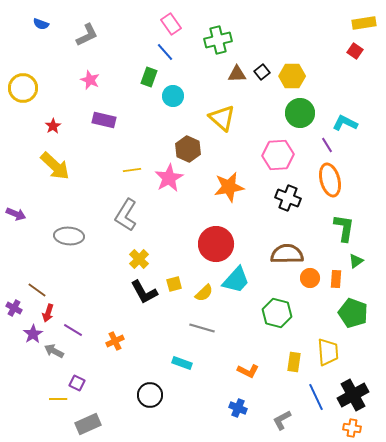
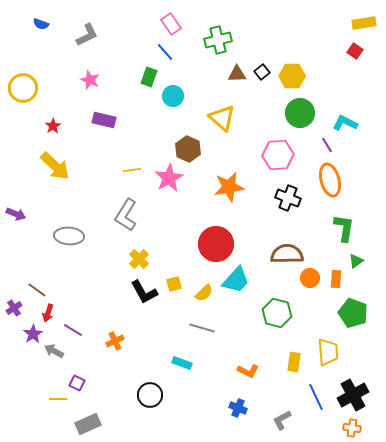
purple cross at (14, 308): rotated 28 degrees clockwise
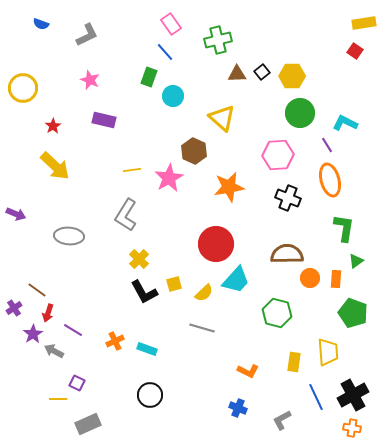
brown hexagon at (188, 149): moved 6 px right, 2 px down
cyan rectangle at (182, 363): moved 35 px left, 14 px up
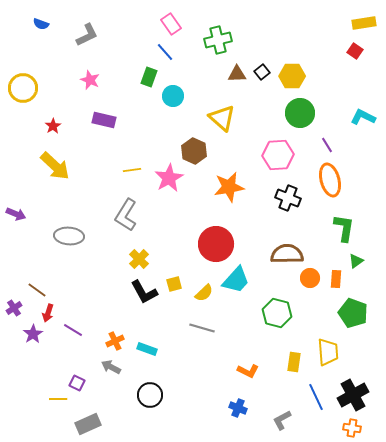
cyan L-shape at (345, 123): moved 18 px right, 6 px up
gray arrow at (54, 351): moved 57 px right, 16 px down
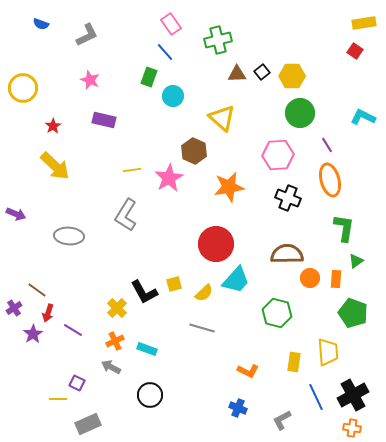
yellow cross at (139, 259): moved 22 px left, 49 px down
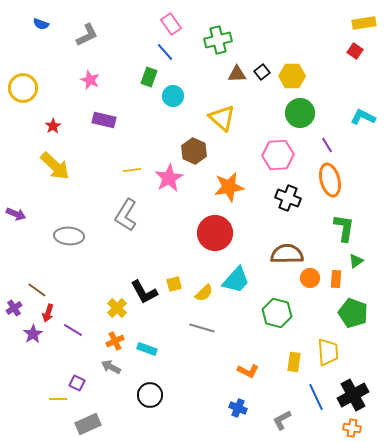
red circle at (216, 244): moved 1 px left, 11 px up
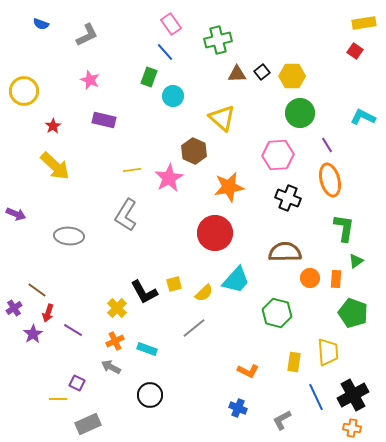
yellow circle at (23, 88): moved 1 px right, 3 px down
brown semicircle at (287, 254): moved 2 px left, 2 px up
gray line at (202, 328): moved 8 px left; rotated 55 degrees counterclockwise
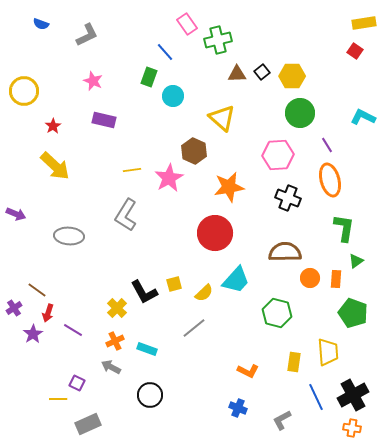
pink rectangle at (171, 24): moved 16 px right
pink star at (90, 80): moved 3 px right, 1 px down
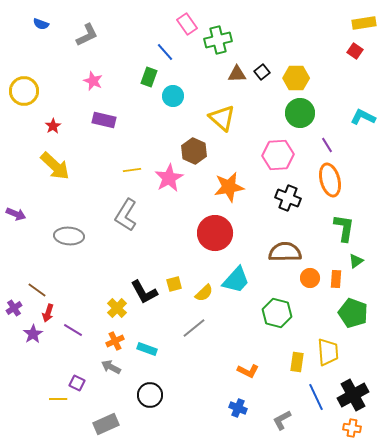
yellow hexagon at (292, 76): moved 4 px right, 2 px down
yellow rectangle at (294, 362): moved 3 px right
gray rectangle at (88, 424): moved 18 px right
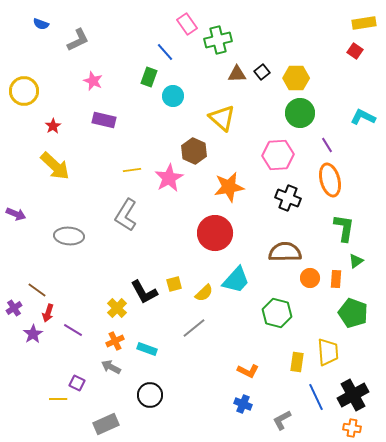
gray L-shape at (87, 35): moved 9 px left, 5 px down
blue cross at (238, 408): moved 5 px right, 4 px up
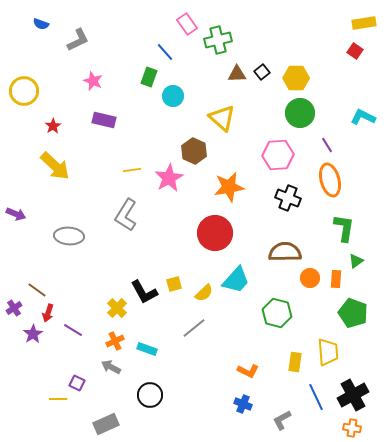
yellow rectangle at (297, 362): moved 2 px left
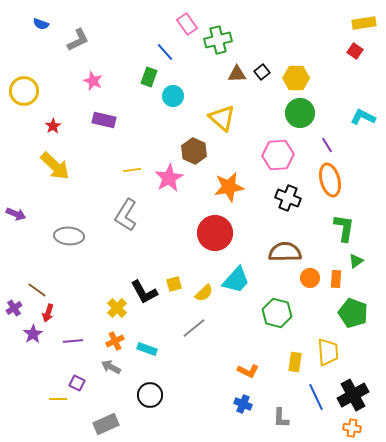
purple line at (73, 330): moved 11 px down; rotated 36 degrees counterclockwise
gray L-shape at (282, 420): moved 1 px left, 2 px up; rotated 60 degrees counterclockwise
